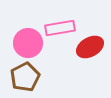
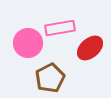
red ellipse: moved 1 px down; rotated 12 degrees counterclockwise
brown pentagon: moved 25 px right, 1 px down
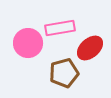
brown pentagon: moved 14 px right, 5 px up; rotated 12 degrees clockwise
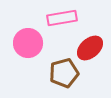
pink rectangle: moved 2 px right, 10 px up
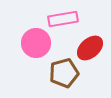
pink rectangle: moved 1 px right, 1 px down
pink circle: moved 8 px right
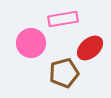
pink circle: moved 5 px left
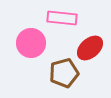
pink rectangle: moved 1 px left, 1 px up; rotated 16 degrees clockwise
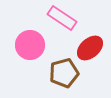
pink rectangle: rotated 28 degrees clockwise
pink circle: moved 1 px left, 2 px down
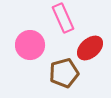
pink rectangle: moved 1 px right; rotated 32 degrees clockwise
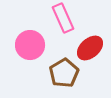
brown pentagon: rotated 16 degrees counterclockwise
